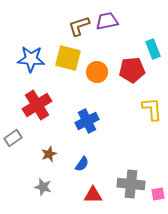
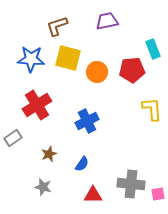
brown L-shape: moved 22 px left
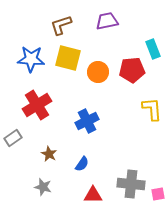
brown L-shape: moved 4 px right, 1 px up
orange circle: moved 1 px right
brown star: rotated 21 degrees counterclockwise
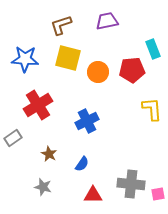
blue star: moved 6 px left
red cross: moved 1 px right
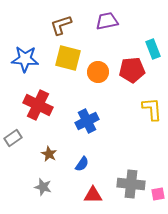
red cross: rotated 32 degrees counterclockwise
